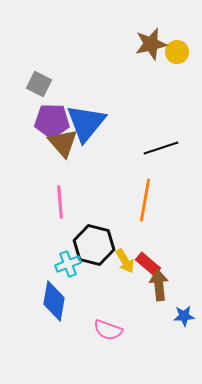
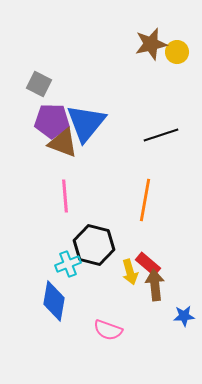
brown triangle: rotated 28 degrees counterclockwise
black line: moved 13 px up
pink line: moved 5 px right, 6 px up
yellow arrow: moved 5 px right, 11 px down; rotated 15 degrees clockwise
brown arrow: moved 4 px left
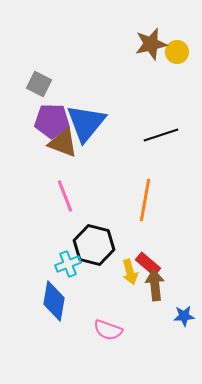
pink line: rotated 16 degrees counterclockwise
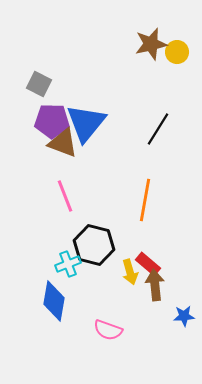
black line: moved 3 px left, 6 px up; rotated 40 degrees counterclockwise
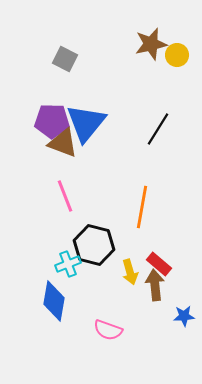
yellow circle: moved 3 px down
gray square: moved 26 px right, 25 px up
orange line: moved 3 px left, 7 px down
red rectangle: moved 11 px right
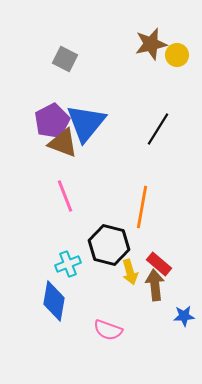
purple pentagon: rotated 28 degrees counterclockwise
black hexagon: moved 15 px right
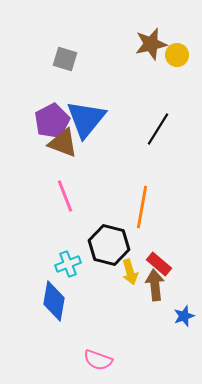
gray square: rotated 10 degrees counterclockwise
blue triangle: moved 4 px up
blue star: rotated 15 degrees counterclockwise
pink semicircle: moved 10 px left, 30 px down
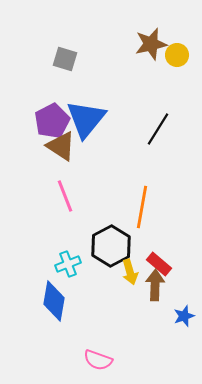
brown triangle: moved 2 px left, 3 px down; rotated 12 degrees clockwise
black hexagon: moved 2 px right, 1 px down; rotated 18 degrees clockwise
brown arrow: rotated 8 degrees clockwise
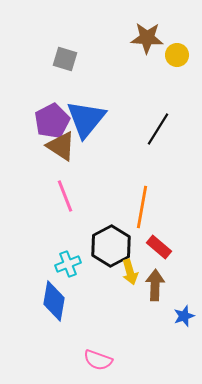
brown star: moved 4 px left, 6 px up; rotated 16 degrees clockwise
red rectangle: moved 17 px up
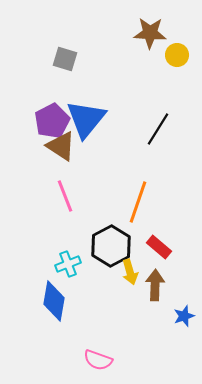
brown star: moved 3 px right, 5 px up
orange line: moved 4 px left, 5 px up; rotated 9 degrees clockwise
